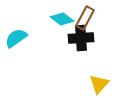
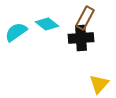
cyan diamond: moved 15 px left, 5 px down
cyan semicircle: moved 6 px up
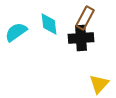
cyan diamond: moved 2 px right; rotated 45 degrees clockwise
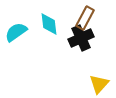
black cross: rotated 20 degrees counterclockwise
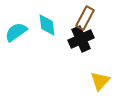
cyan diamond: moved 2 px left, 1 px down
black cross: moved 1 px down
yellow triangle: moved 1 px right, 3 px up
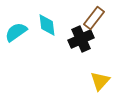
brown rectangle: moved 9 px right; rotated 10 degrees clockwise
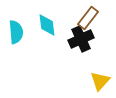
brown rectangle: moved 6 px left
cyan semicircle: rotated 120 degrees clockwise
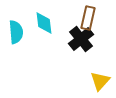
brown rectangle: rotated 25 degrees counterclockwise
cyan diamond: moved 3 px left, 2 px up
black cross: rotated 15 degrees counterclockwise
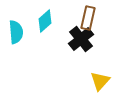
cyan diamond: moved 1 px right, 2 px up; rotated 55 degrees clockwise
